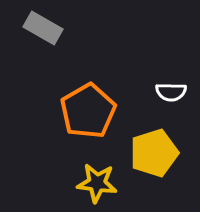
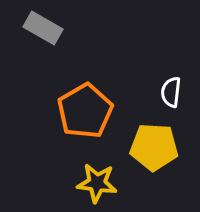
white semicircle: rotated 96 degrees clockwise
orange pentagon: moved 3 px left
yellow pentagon: moved 6 px up; rotated 21 degrees clockwise
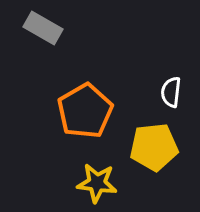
yellow pentagon: rotated 9 degrees counterclockwise
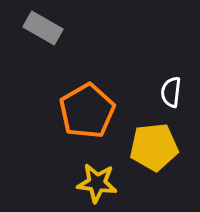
orange pentagon: moved 2 px right
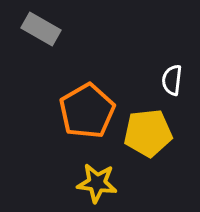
gray rectangle: moved 2 px left, 1 px down
white semicircle: moved 1 px right, 12 px up
yellow pentagon: moved 6 px left, 14 px up
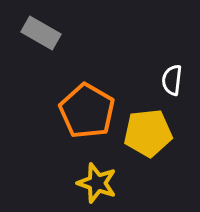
gray rectangle: moved 4 px down
orange pentagon: rotated 12 degrees counterclockwise
yellow star: rotated 12 degrees clockwise
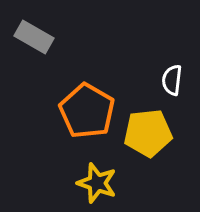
gray rectangle: moved 7 px left, 4 px down
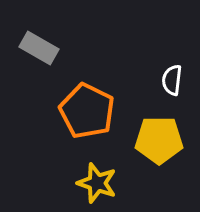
gray rectangle: moved 5 px right, 11 px down
orange pentagon: rotated 4 degrees counterclockwise
yellow pentagon: moved 11 px right, 7 px down; rotated 6 degrees clockwise
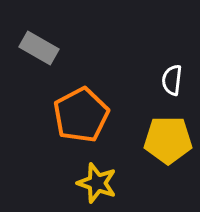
orange pentagon: moved 6 px left, 4 px down; rotated 18 degrees clockwise
yellow pentagon: moved 9 px right
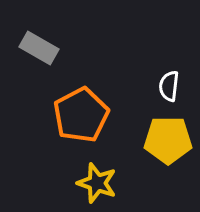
white semicircle: moved 3 px left, 6 px down
